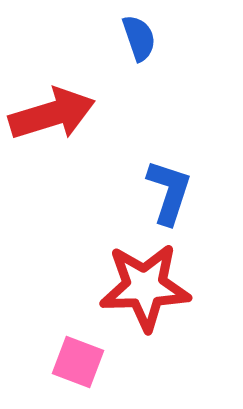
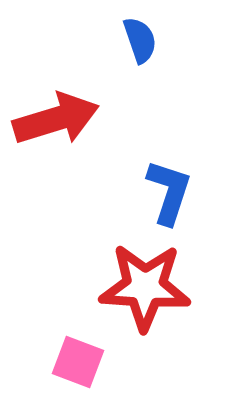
blue semicircle: moved 1 px right, 2 px down
red arrow: moved 4 px right, 5 px down
red star: rotated 6 degrees clockwise
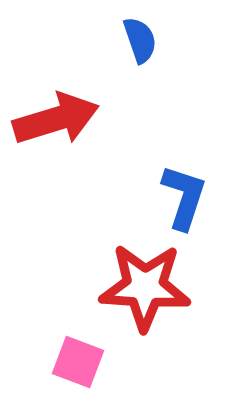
blue L-shape: moved 15 px right, 5 px down
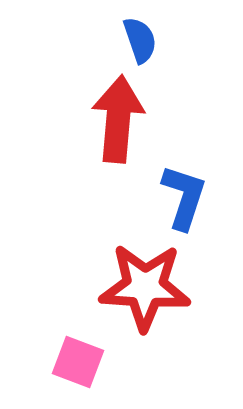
red arrow: moved 62 px right; rotated 68 degrees counterclockwise
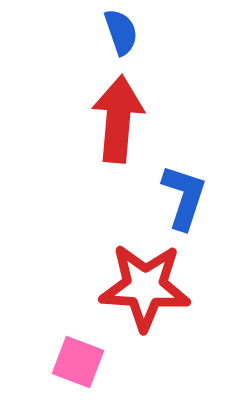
blue semicircle: moved 19 px left, 8 px up
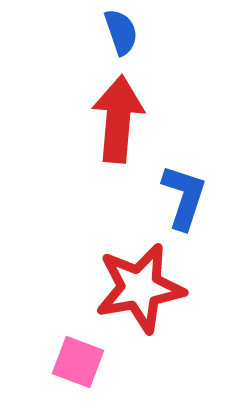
red star: moved 5 px left, 1 px down; rotated 14 degrees counterclockwise
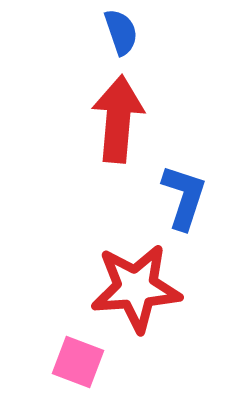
red star: moved 4 px left; rotated 6 degrees clockwise
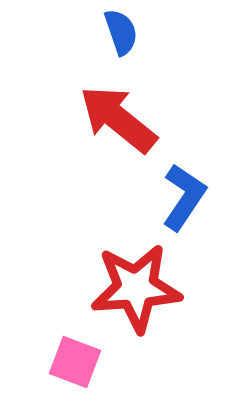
red arrow: rotated 56 degrees counterclockwise
blue L-shape: rotated 16 degrees clockwise
pink square: moved 3 px left
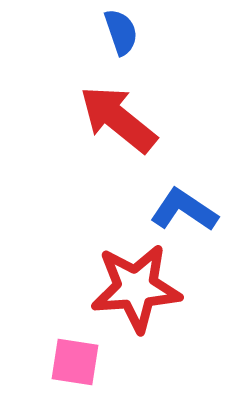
blue L-shape: moved 13 px down; rotated 90 degrees counterclockwise
pink square: rotated 12 degrees counterclockwise
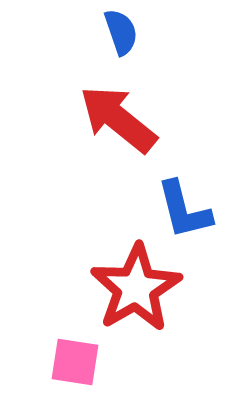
blue L-shape: rotated 138 degrees counterclockwise
red star: rotated 26 degrees counterclockwise
